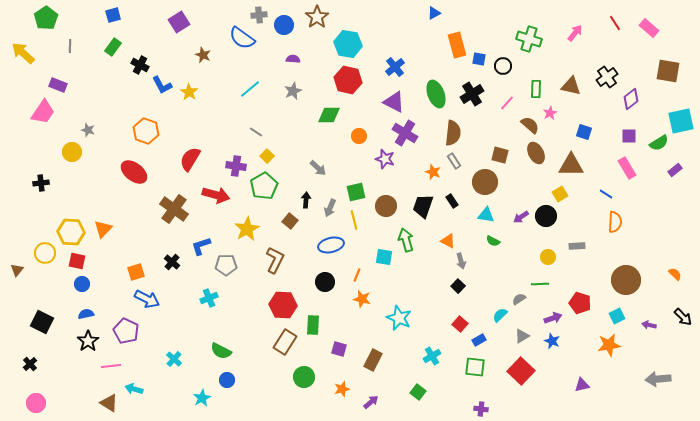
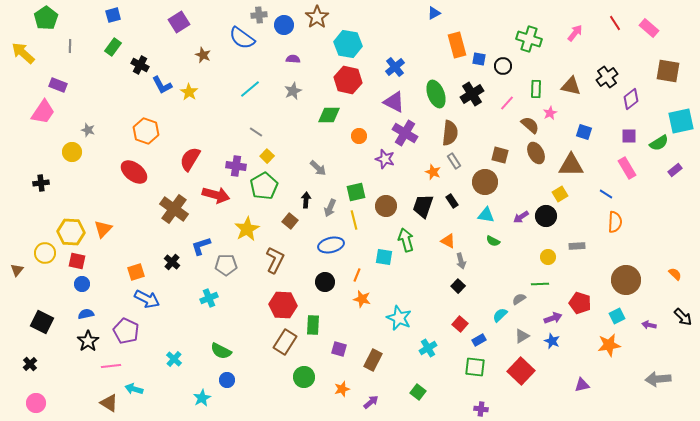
brown semicircle at (453, 133): moved 3 px left
cyan cross at (432, 356): moved 4 px left, 8 px up
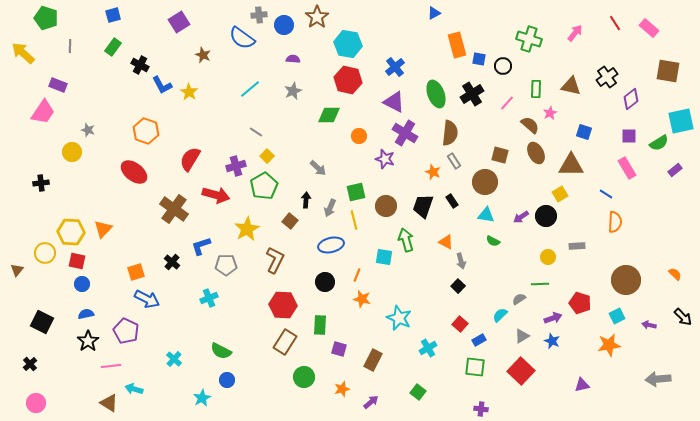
green pentagon at (46, 18): rotated 20 degrees counterclockwise
purple cross at (236, 166): rotated 24 degrees counterclockwise
orange triangle at (448, 241): moved 2 px left, 1 px down
green rectangle at (313, 325): moved 7 px right
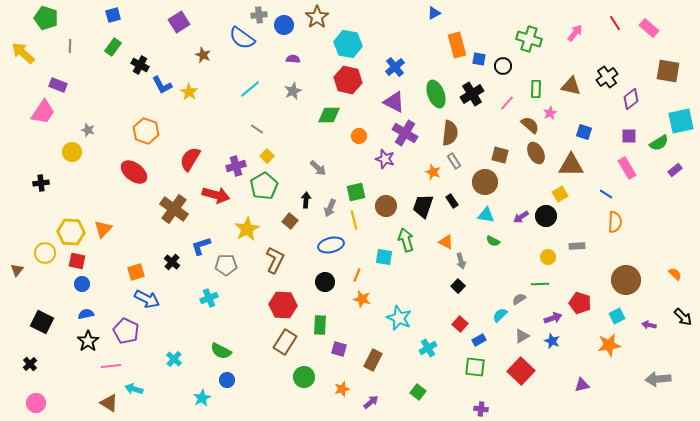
gray line at (256, 132): moved 1 px right, 3 px up
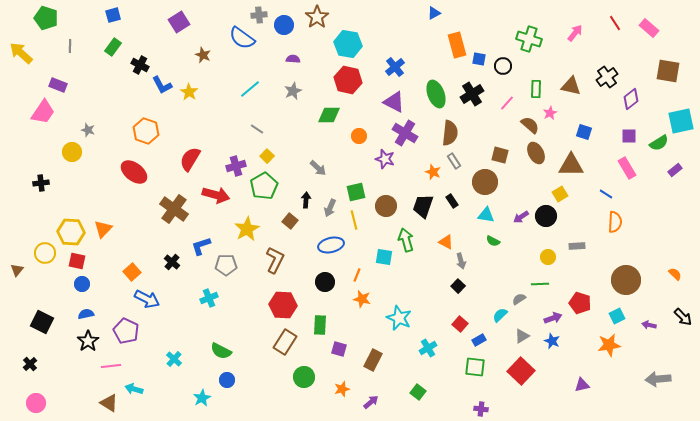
yellow arrow at (23, 53): moved 2 px left
orange square at (136, 272): moved 4 px left; rotated 24 degrees counterclockwise
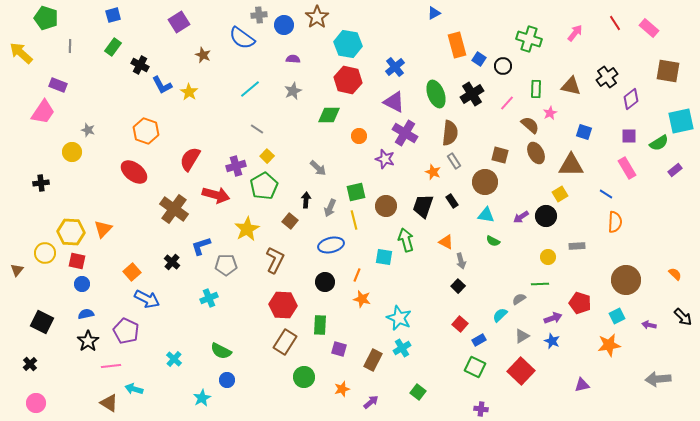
blue square at (479, 59): rotated 24 degrees clockwise
cyan cross at (428, 348): moved 26 px left
green square at (475, 367): rotated 20 degrees clockwise
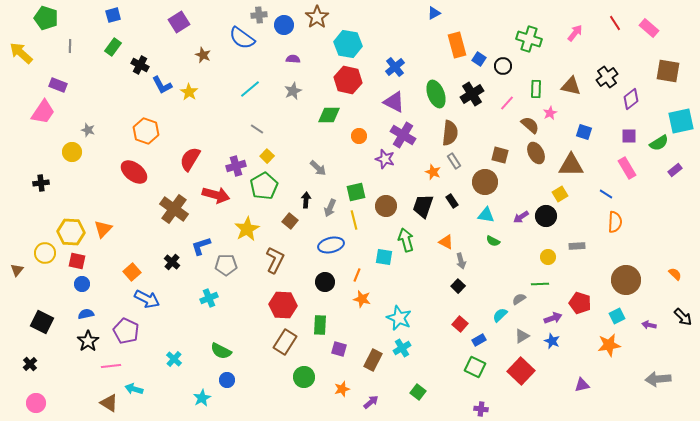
purple cross at (405, 133): moved 2 px left, 2 px down
